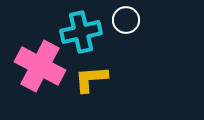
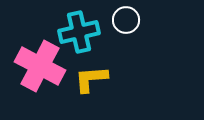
cyan cross: moved 2 px left
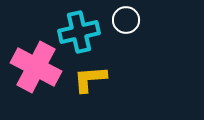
pink cross: moved 4 px left, 1 px down
yellow L-shape: moved 1 px left
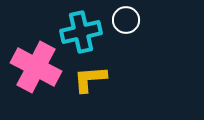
cyan cross: moved 2 px right
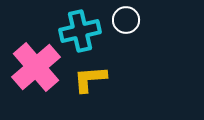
cyan cross: moved 1 px left, 1 px up
pink cross: rotated 21 degrees clockwise
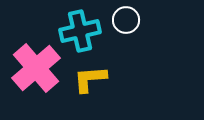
pink cross: moved 1 px down
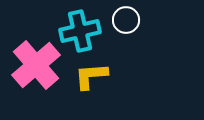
pink cross: moved 3 px up
yellow L-shape: moved 1 px right, 3 px up
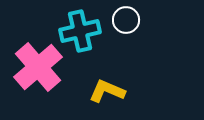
pink cross: moved 2 px right, 2 px down
yellow L-shape: moved 16 px right, 15 px down; rotated 27 degrees clockwise
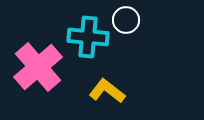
cyan cross: moved 8 px right, 6 px down; rotated 18 degrees clockwise
yellow L-shape: rotated 15 degrees clockwise
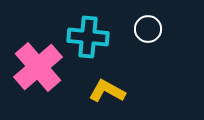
white circle: moved 22 px right, 9 px down
yellow L-shape: rotated 9 degrees counterclockwise
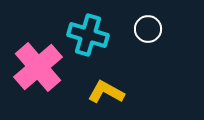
cyan cross: moved 2 px up; rotated 12 degrees clockwise
yellow L-shape: moved 1 px left, 1 px down
